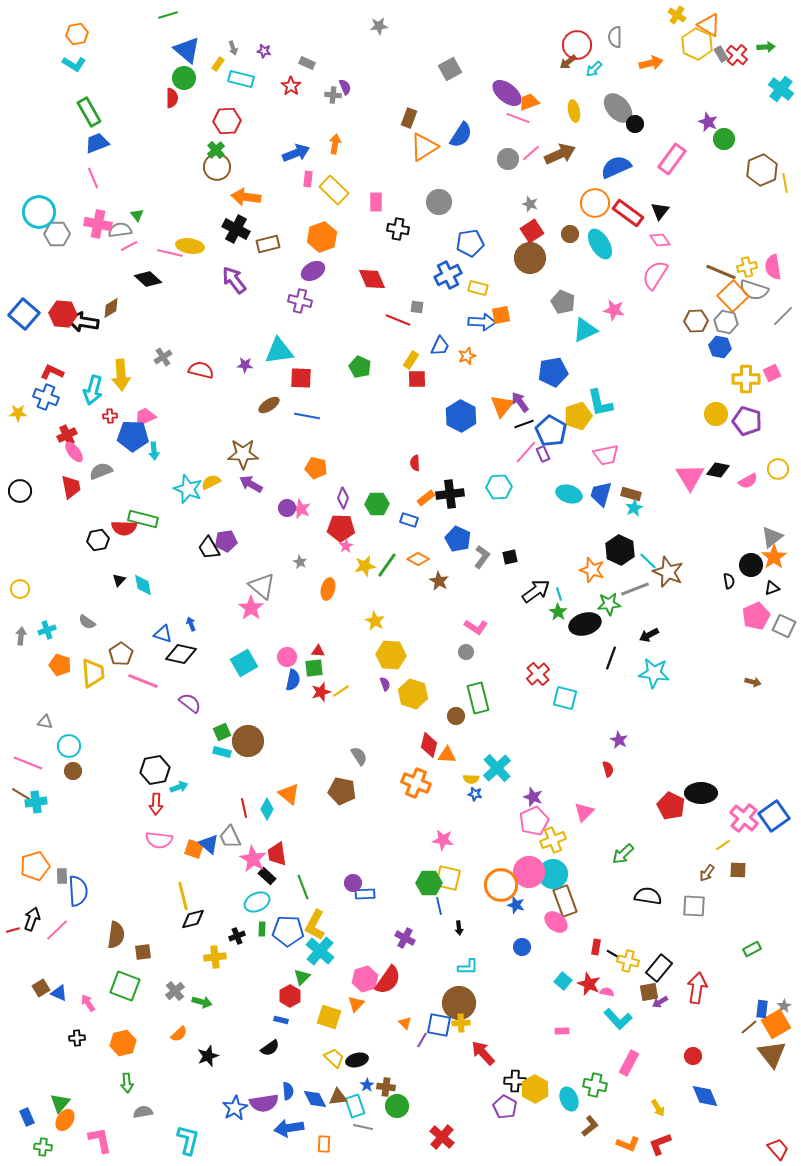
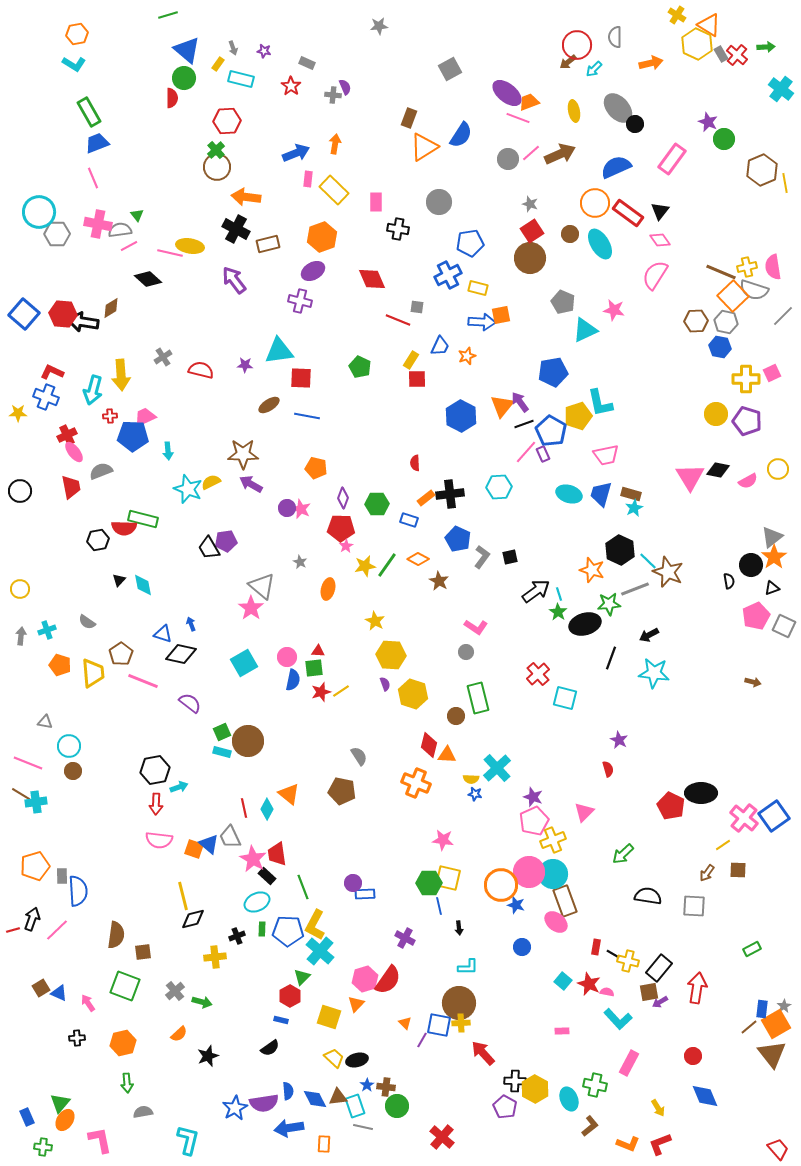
cyan arrow at (154, 451): moved 14 px right
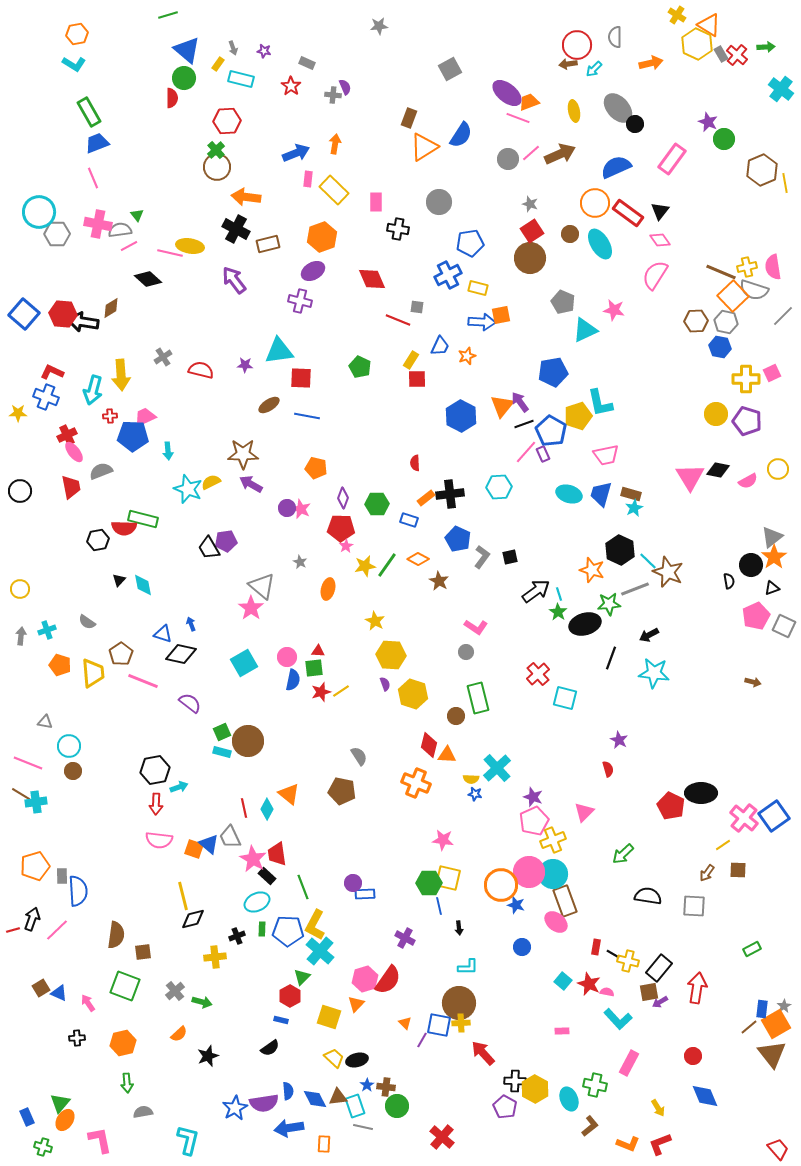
brown arrow at (568, 62): moved 2 px down; rotated 30 degrees clockwise
green cross at (43, 1147): rotated 12 degrees clockwise
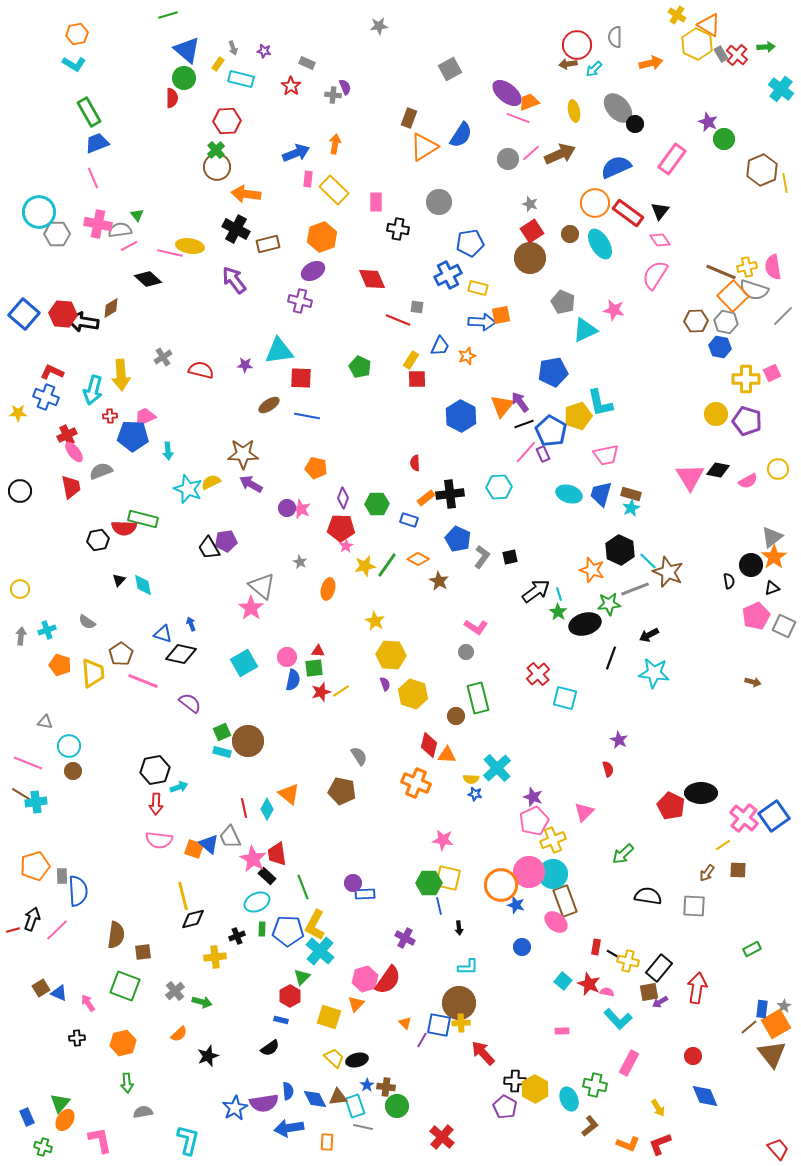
orange arrow at (246, 197): moved 3 px up
cyan star at (634, 508): moved 3 px left
orange rectangle at (324, 1144): moved 3 px right, 2 px up
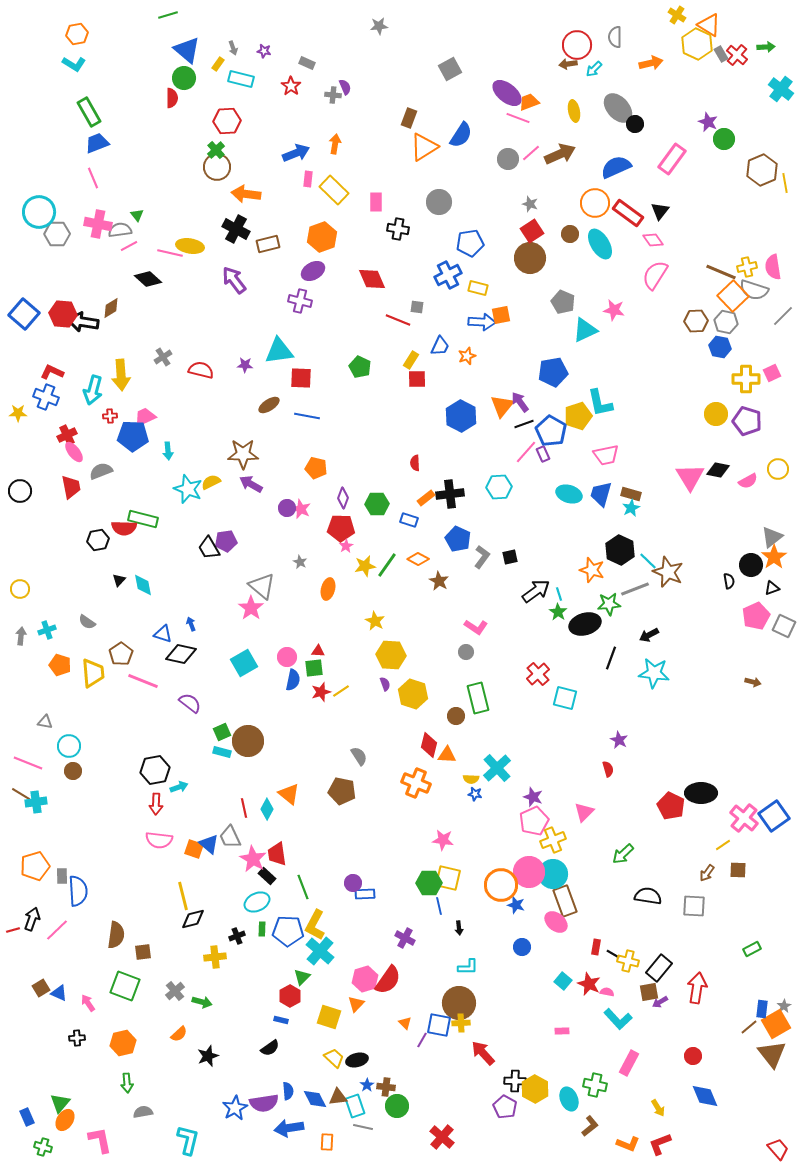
pink diamond at (660, 240): moved 7 px left
